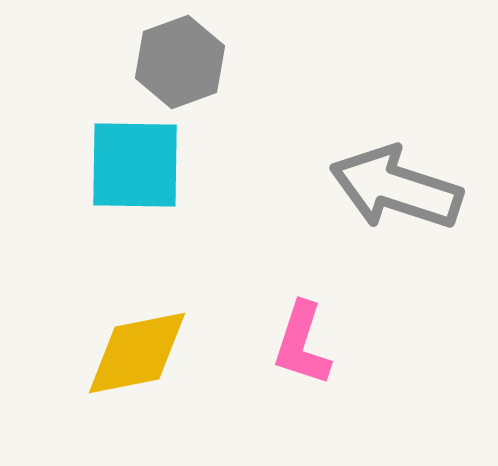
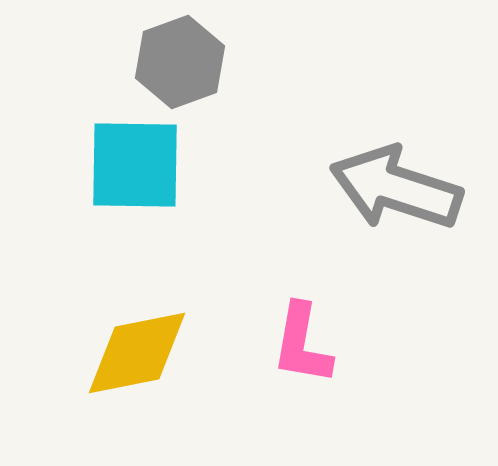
pink L-shape: rotated 8 degrees counterclockwise
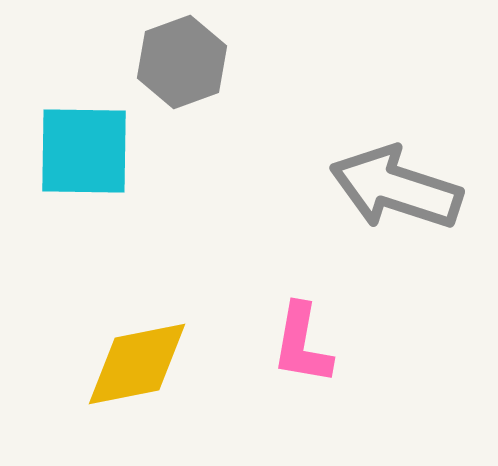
gray hexagon: moved 2 px right
cyan square: moved 51 px left, 14 px up
yellow diamond: moved 11 px down
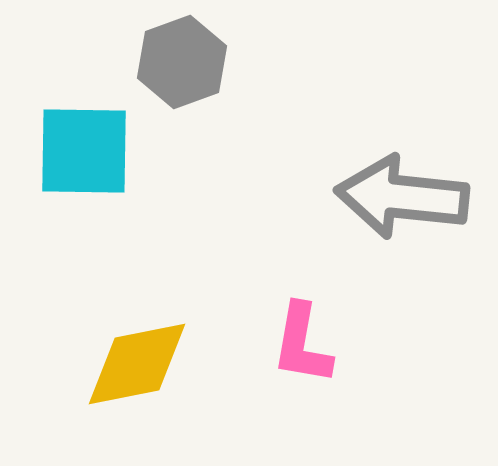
gray arrow: moved 6 px right, 9 px down; rotated 12 degrees counterclockwise
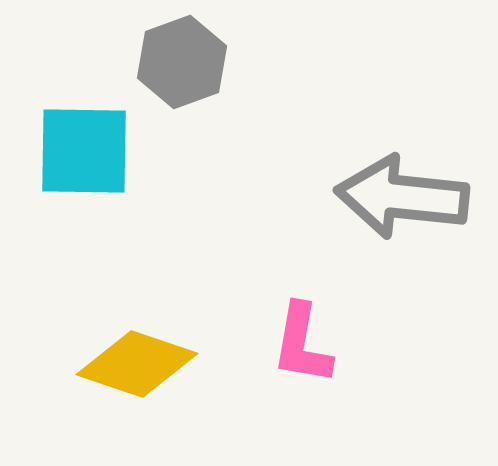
yellow diamond: rotated 30 degrees clockwise
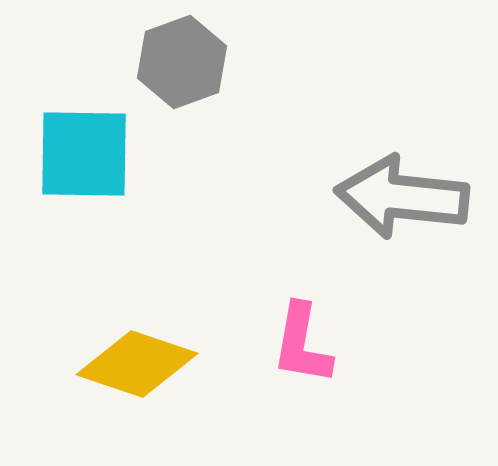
cyan square: moved 3 px down
